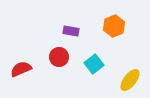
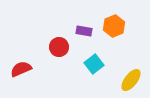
purple rectangle: moved 13 px right
red circle: moved 10 px up
yellow ellipse: moved 1 px right
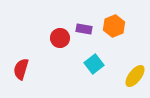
purple rectangle: moved 2 px up
red circle: moved 1 px right, 9 px up
red semicircle: rotated 50 degrees counterclockwise
yellow ellipse: moved 4 px right, 4 px up
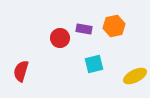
orange hexagon: rotated 10 degrees clockwise
cyan square: rotated 24 degrees clockwise
red semicircle: moved 2 px down
yellow ellipse: rotated 25 degrees clockwise
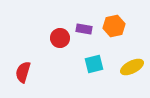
red semicircle: moved 2 px right, 1 px down
yellow ellipse: moved 3 px left, 9 px up
